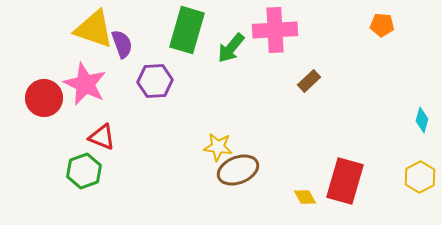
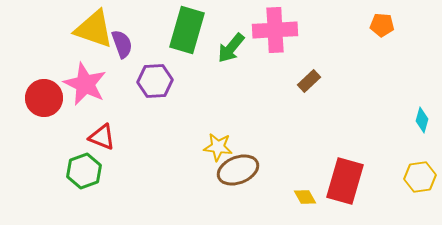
yellow hexagon: rotated 20 degrees clockwise
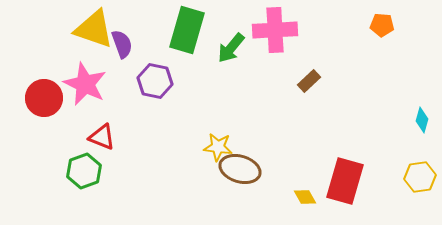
purple hexagon: rotated 16 degrees clockwise
brown ellipse: moved 2 px right, 1 px up; rotated 39 degrees clockwise
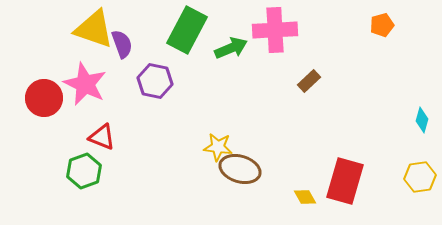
orange pentagon: rotated 20 degrees counterclockwise
green rectangle: rotated 12 degrees clockwise
green arrow: rotated 152 degrees counterclockwise
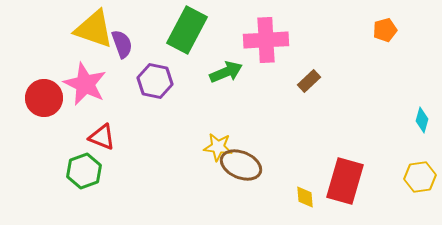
orange pentagon: moved 3 px right, 5 px down
pink cross: moved 9 px left, 10 px down
green arrow: moved 5 px left, 24 px down
brown ellipse: moved 1 px right, 4 px up; rotated 6 degrees clockwise
yellow diamond: rotated 25 degrees clockwise
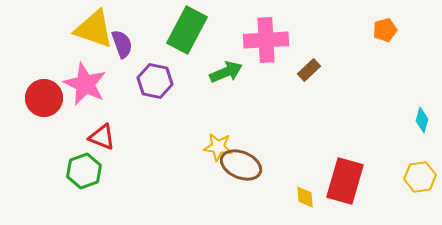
brown rectangle: moved 11 px up
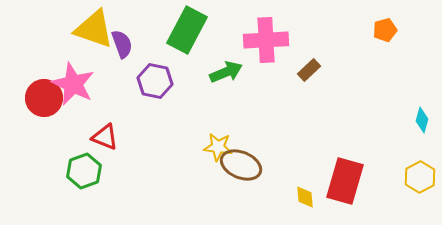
pink star: moved 12 px left
red triangle: moved 3 px right
yellow hexagon: rotated 20 degrees counterclockwise
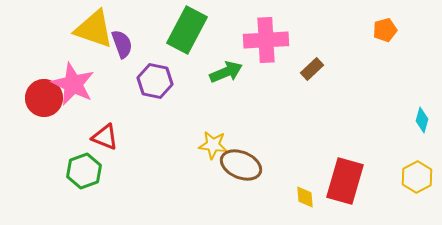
brown rectangle: moved 3 px right, 1 px up
yellow star: moved 5 px left, 2 px up
yellow hexagon: moved 3 px left
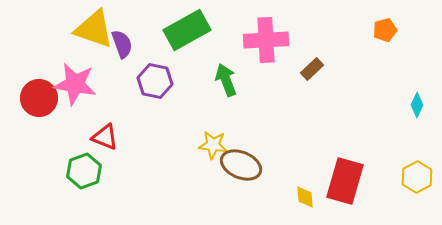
green rectangle: rotated 33 degrees clockwise
green arrow: moved 8 px down; rotated 88 degrees counterclockwise
pink star: moved 2 px right; rotated 15 degrees counterclockwise
red circle: moved 5 px left
cyan diamond: moved 5 px left, 15 px up; rotated 10 degrees clockwise
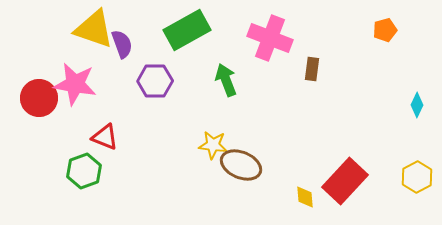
pink cross: moved 4 px right, 2 px up; rotated 24 degrees clockwise
brown rectangle: rotated 40 degrees counterclockwise
purple hexagon: rotated 12 degrees counterclockwise
red rectangle: rotated 27 degrees clockwise
